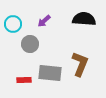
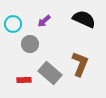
black semicircle: rotated 20 degrees clockwise
gray rectangle: rotated 35 degrees clockwise
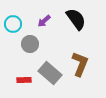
black semicircle: moved 8 px left; rotated 30 degrees clockwise
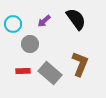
red rectangle: moved 1 px left, 9 px up
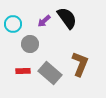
black semicircle: moved 9 px left, 1 px up
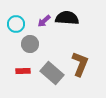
black semicircle: rotated 50 degrees counterclockwise
cyan circle: moved 3 px right
gray rectangle: moved 2 px right
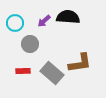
black semicircle: moved 1 px right, 1 px up
cyan circle: moved 1 px left, 1 px up
brown L-shape: moved 1 px up; rotated 60 degrees clockwise
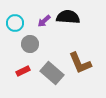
brown L-shape: rotated 75 degrees clockwise
red rectangle: rotated 24 degrees counterclockwise
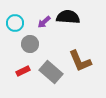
purple arrow: moved 1 px down
brown L-shape: moved 2 px up
gray rectangle: moved 1 px left, 1 px up
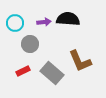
black semicircle: moved 2 px down
purple arrow: rotated 144 degrees counterclockwise
gray rectangle: moved 1 px right, 1 px down
